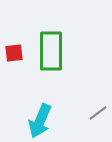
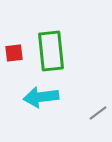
green rectangle: rotated 6 degrees counterclockwise
cyan arrow: moved 1 px right, 24 px up; rotated 60 degrees clockwise
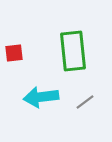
green rectangle: moved 22 px right
gray line: moved 13 px left, 11 px up
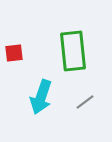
cyan arrow: rotated 64 degrees counterclockwise
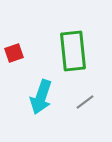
red square: rotated 12 degrees counterclockwise
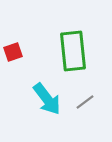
red square: moved 1 px left, 1 px up
cyan arrow: moved 6 px right, 2 px down; rotated 56 degrees counterclockwise
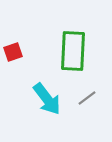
green rectangle: rotated 9 degrees clockwise
gray line: moved 2 px right, 4 px up
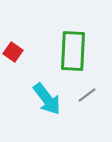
red square: rotated 36 degrees counterclockwise
gray line: moved 3 px up
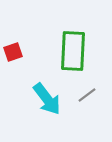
red square: rotated 36 degrees clockwise
